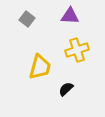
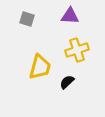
gray square: rotated 21 degrees counterclockwise
black semicircle: moved 1 px right, 7 px up
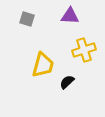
yellow cross: moved 7 px right
yellow trapezoid: moved 3 px right, 2 px up
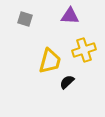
gray square: moved 2 px left
yellow trapezoid: moved 7 px right, 4 px up
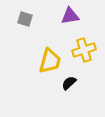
purple triangle: rotated 12 degrees counterclockwise
black semicircle: moved 2 px right, 1 px down
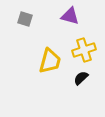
purple triangle: rotated 24 degrees clockwise
black semicircle: moved 12 px right, 5 px up
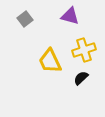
gray square: rotated 35 degrees clockwise
yellow trapezoid: rotated 140 degrees clockwise
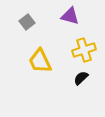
gray square: moved 2 px right, 3 px down
yellow trapezoid: moved 10 px left
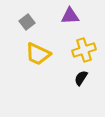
purple triangle: rotated 18 degrees counterclockwise
yellow trapezoid: moved 2 px left, 7 px up; rotated 40 degrees counterclockwise
black semicircle: rotated 14 degrees counterclockwise
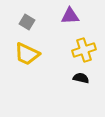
gray square: rotated 21 degrees counterclockwise
yellow trapezoid: moved 11 px left
black semicircle: rotated 70 degrees clockwise
